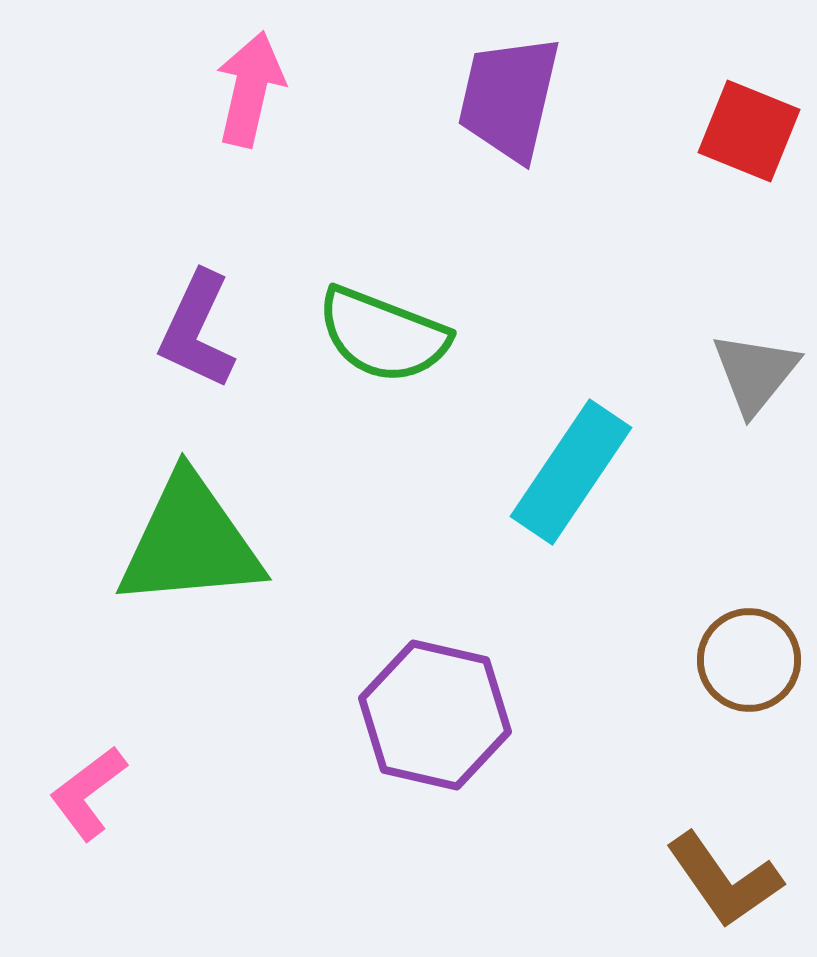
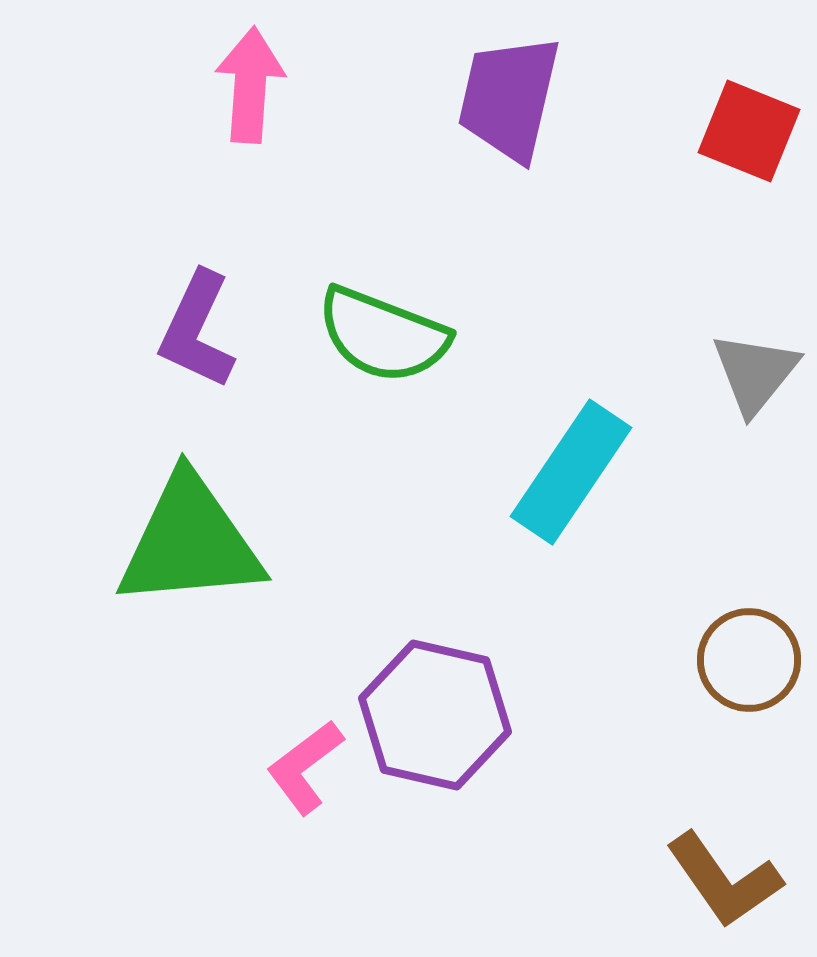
pink arrow: moved 4 px up; rotated 9 degrees counterclockwise
pink L-shape: moved 217 px right, 26 px up
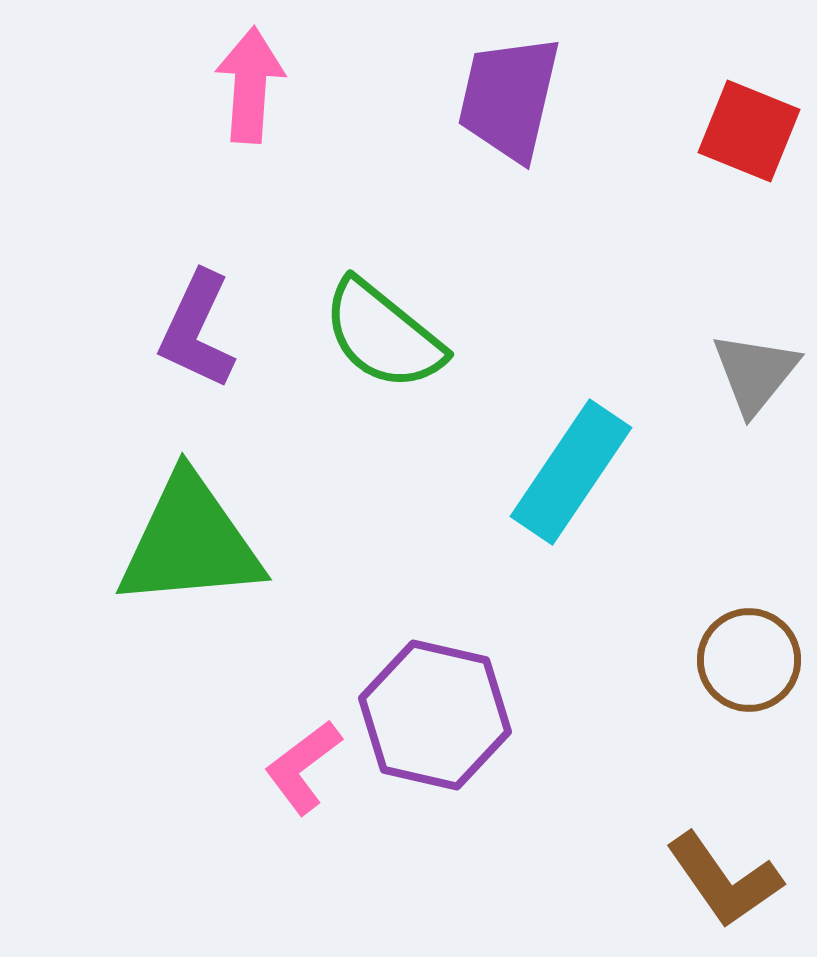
green semicircle: rotated 18 degrees clockwise
pink L-shape: moved 2 px left
